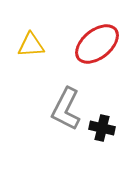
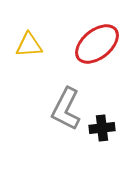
yellow triangle: moved 2 px left
black cross: rotated 20 degrees counterclockwise
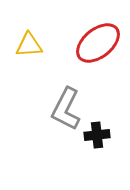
red ellipse: moved 1 px right, 1 px up
black cross: moved 5 px left, 7 px down
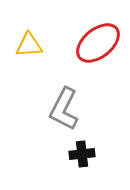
gray L-shape: moved 2 px left
black cross: moved 15 px left, 19 px down
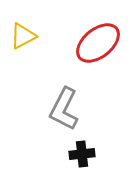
yellow triangle: moved 6 px left, 9 px up; rotated 24 degrees counterclockwise
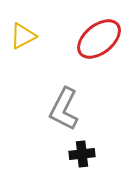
red ellipse: moved 1 px right, 4 px up
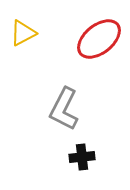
yellow triangle: moved 3 px up
black cross: moved 3 px down
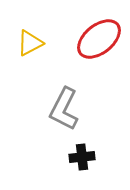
yellow triangle: moved 7 px right, 10 px down
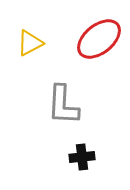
gray L-shape: moved 1 px left, 4 px up; rotated 24 degrees counterclockwise
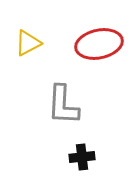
red ellipse: moved 5 px down; rotated 27 degrees clockwise
yellow triangle: moved 2 px left
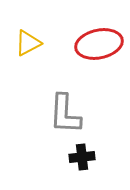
gray L-shape: moved 2 px right, 9 px down
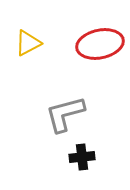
red ellipse: moved 1 px right
gray L-shape: rotated 72 degrees clockwise
